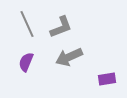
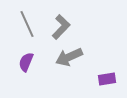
gray L-shape: rotated 25 degrees counterclockwise
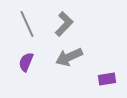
gray L-shape: moved 3 px right, 3 px up
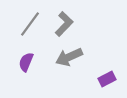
gray line: moved 3 px right; rotated 60 degrees clockwise
purple rectangle: rotated 18 degrees counterclockwise
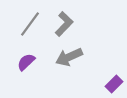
purple semicircle: rotated 24 degrees clockwise
purple rectangle: moved 7 px right, 5 px down; rotated 18 degrees counterclockwise
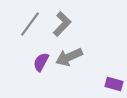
gray L-shape: moved 2 px left
purple semicircle: moved 15 px right; rotated 18 degrees counterclockwise
purple rectangle: rotated 60 degrees clockwise
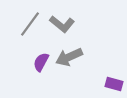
gray L-shape: rotated 85 degrees clockwise
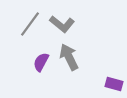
gray arrow: rotated 88 degrees clockwise
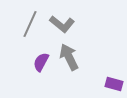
gray line: rotated 12 degrees counterclockwise
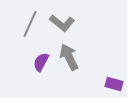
gray L-shape: moved 1 px up
